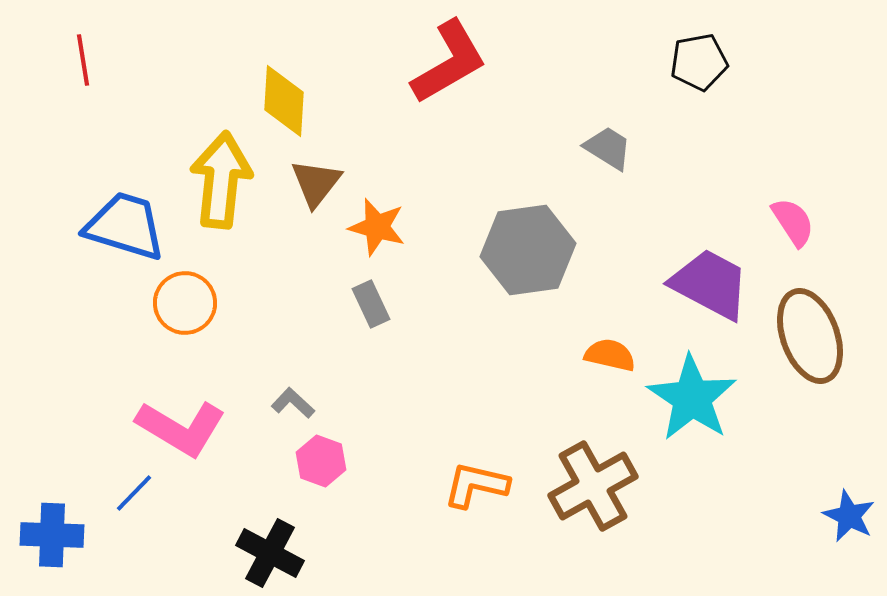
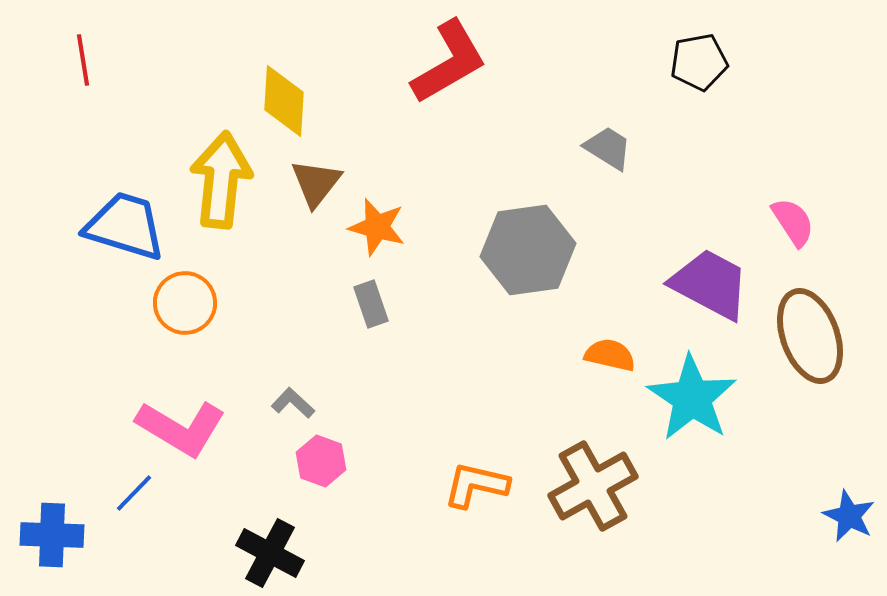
gray rectangle: rotated 6 degrees clockwise
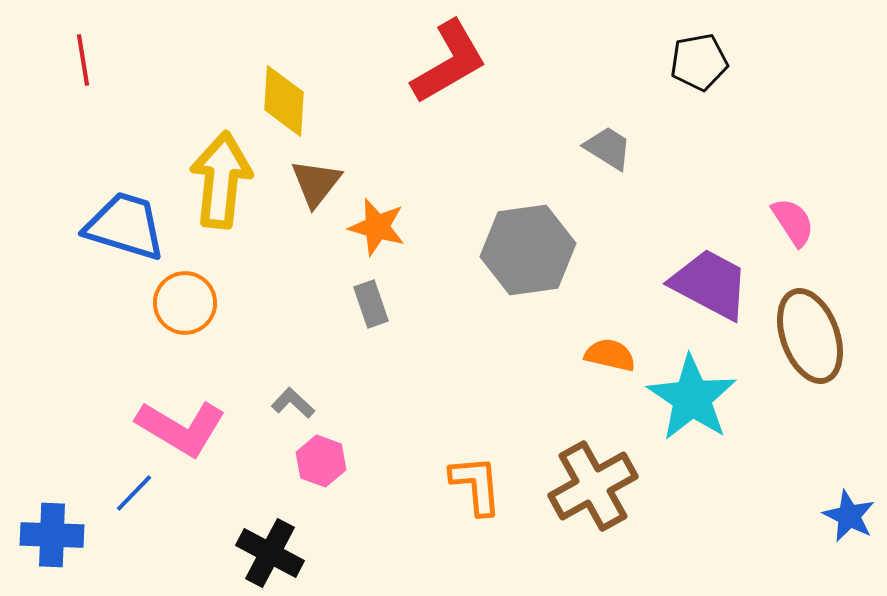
orange L-shape: rotated 72 degrees clockwise
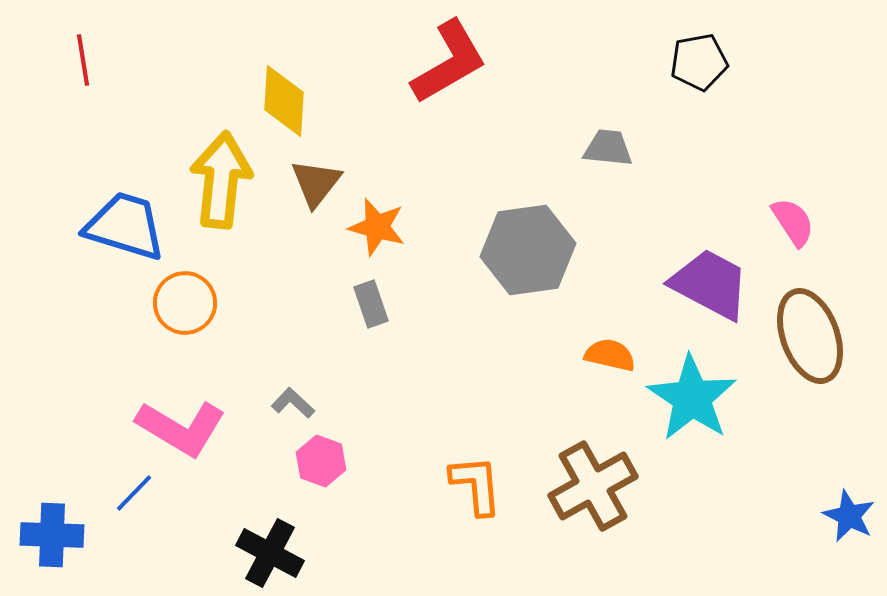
gray trapezoid: rotated 26 degrees counterclockwise
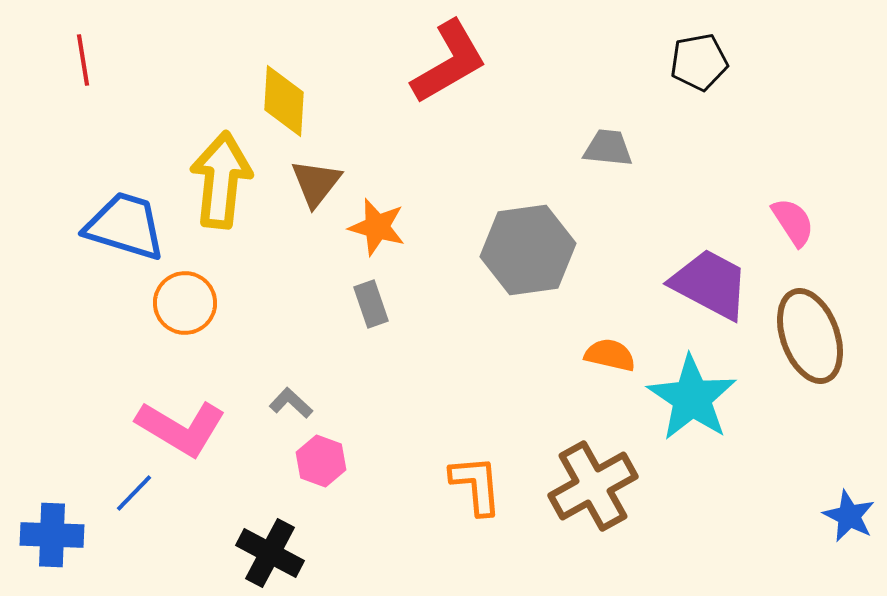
gray L-shape: moved 2 px left
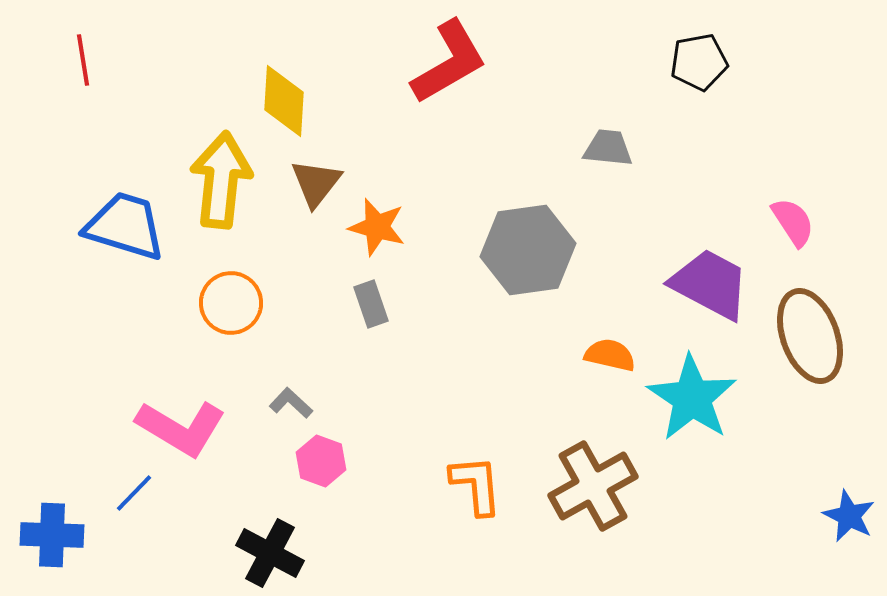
orange circle: moved 46 px right
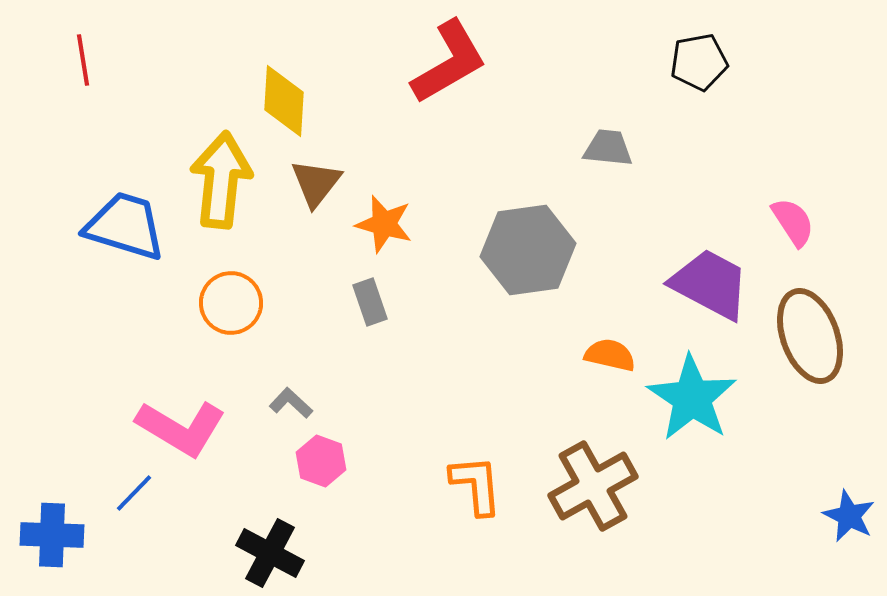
orange star: moved 7 px right, 3 px up
gray rectangle: moved 1 px left, 2 px up
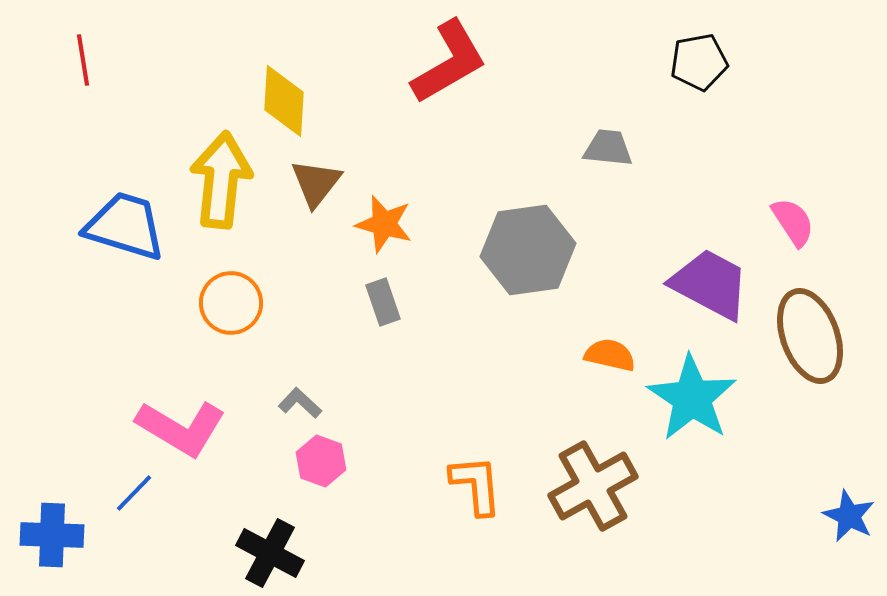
gray rectangle: moved 13 px right
gray L-shape: moved 9 px right
